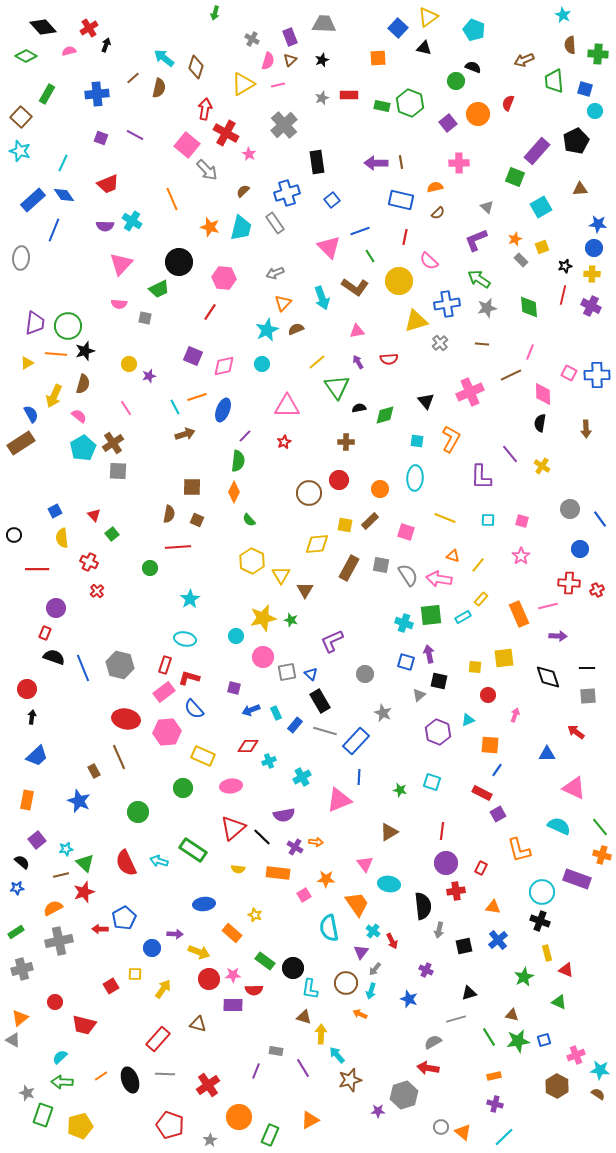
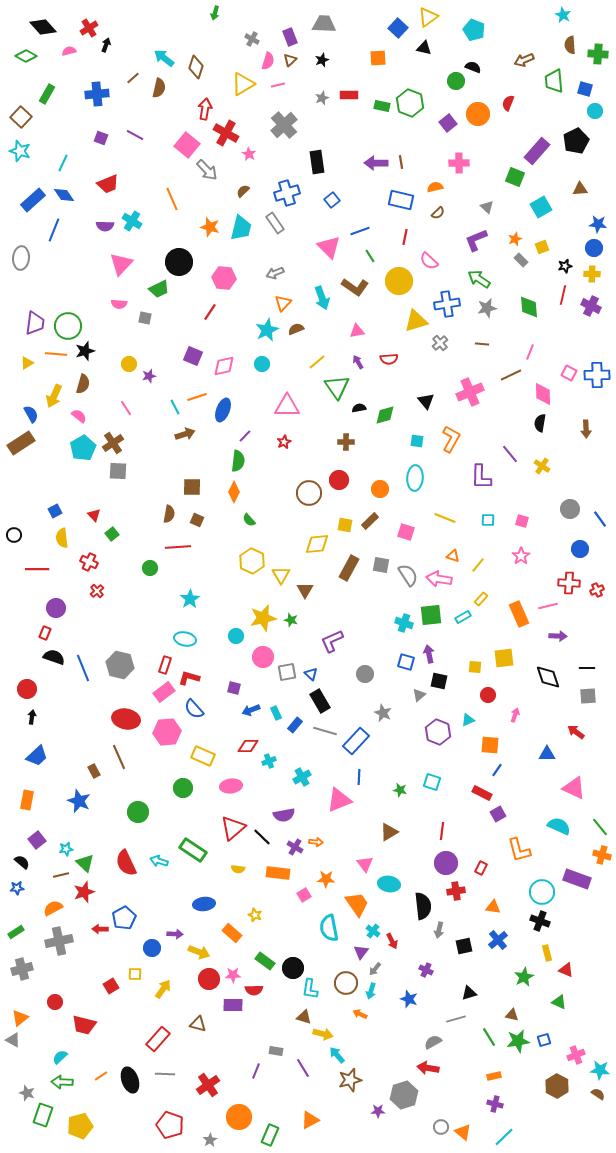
yellow arrow at (321, 1034): moved 2 px right; rotated 102 degrees clockwise
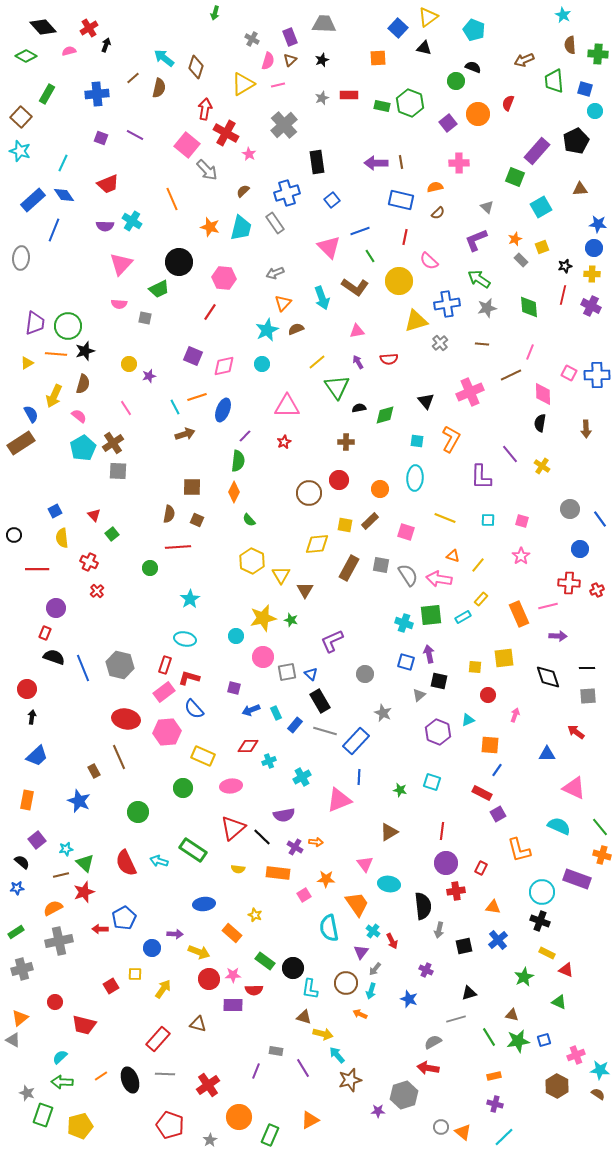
yellow rectangle at (547, 953): rotated 49 degrees counterclockwise
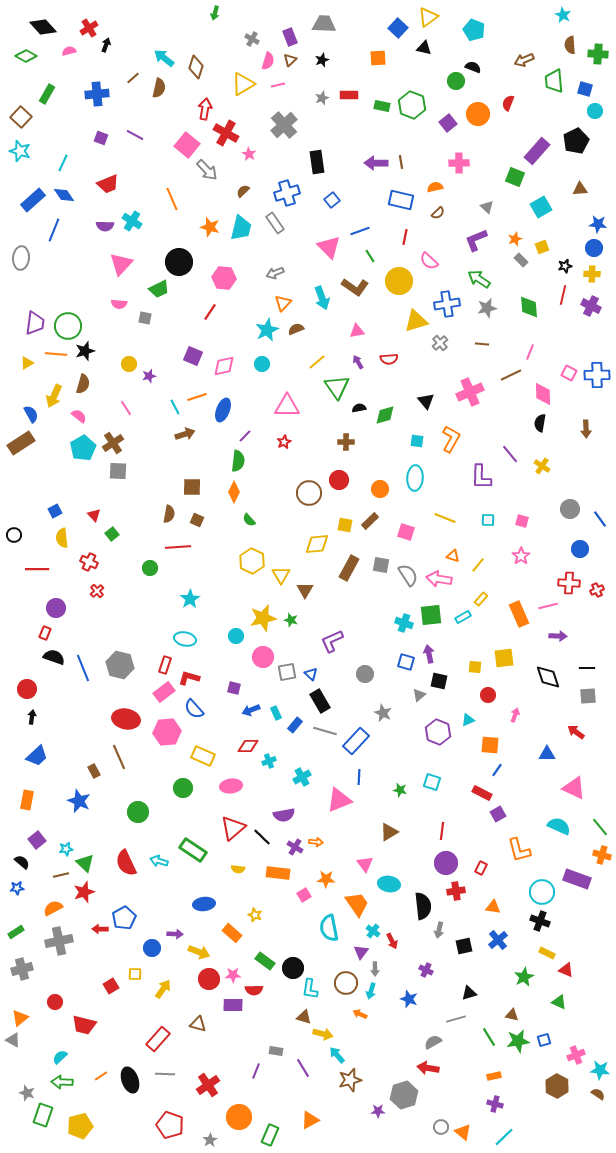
green hexagon at (410, 103): moved 2 px right, 2 px down
gray arrow at (375, 969): rotated 40 degrees counterclockwise
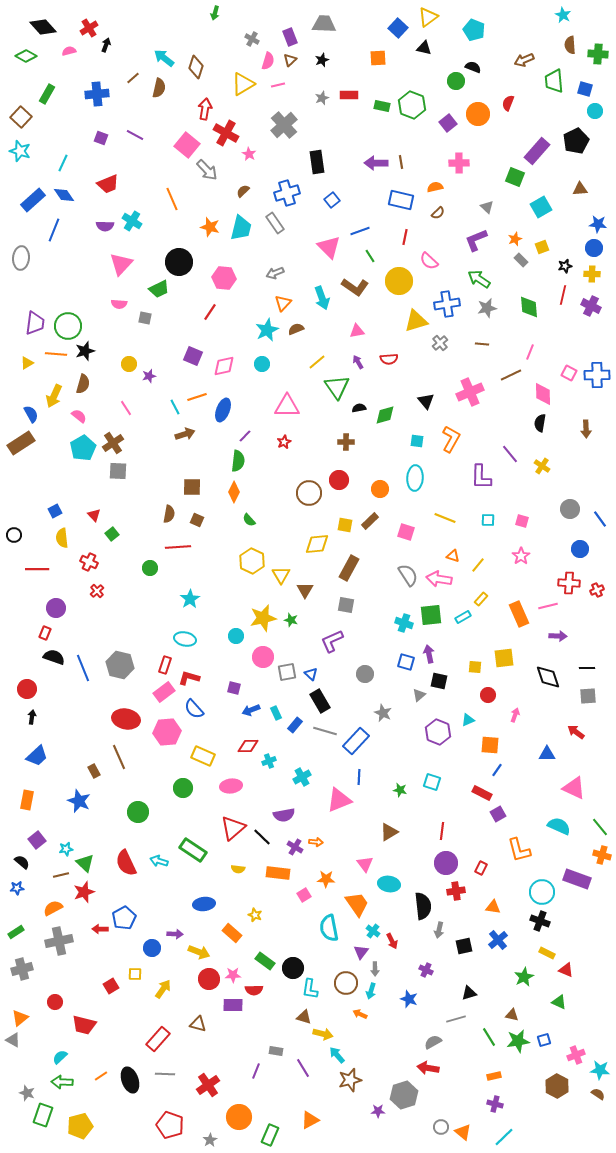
gray square at (381, 565): moved 35 px left, 40 px down
